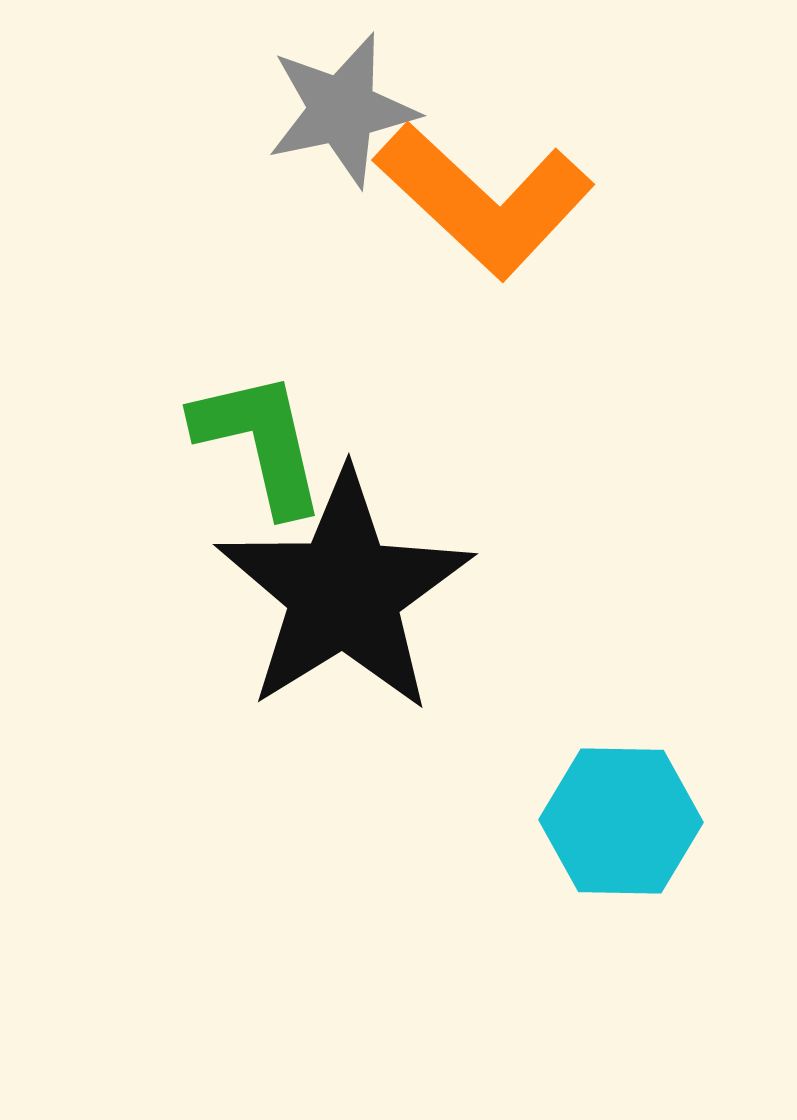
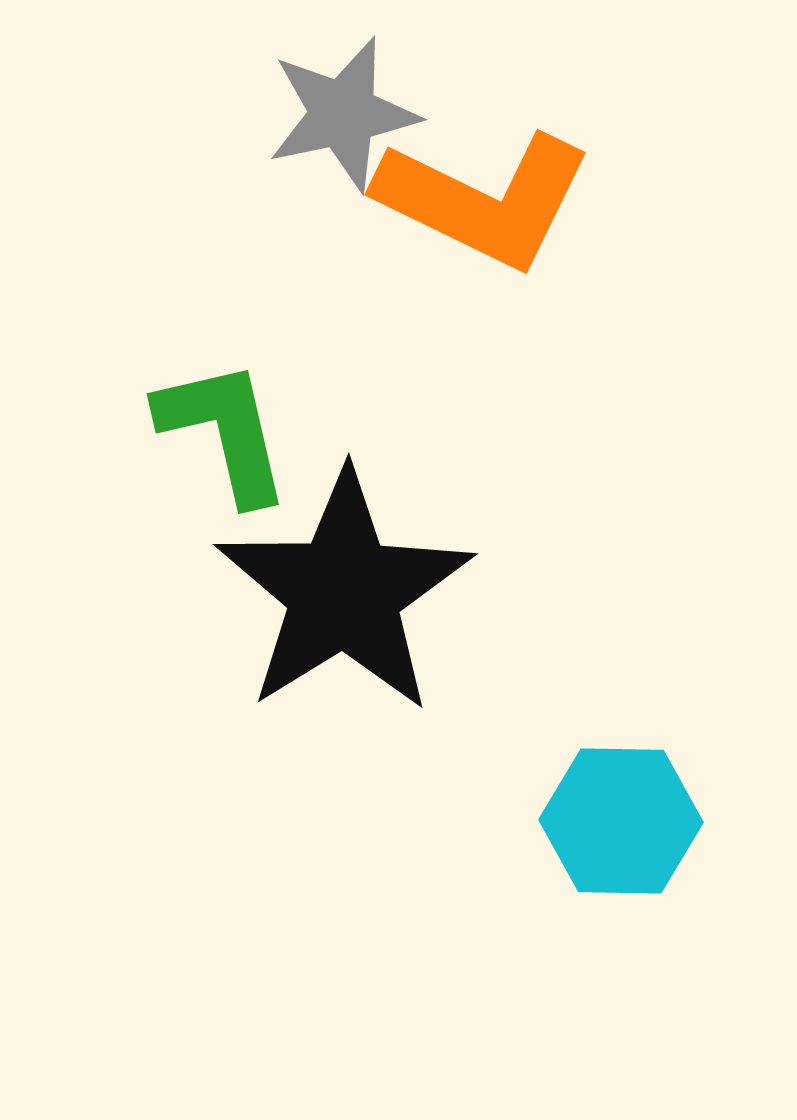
gray star: moved 1 px right, 4 px down
orange L-shape: rotated 17 degrees counterclockwise
green L-shape: moved 36 px left, 11 px up
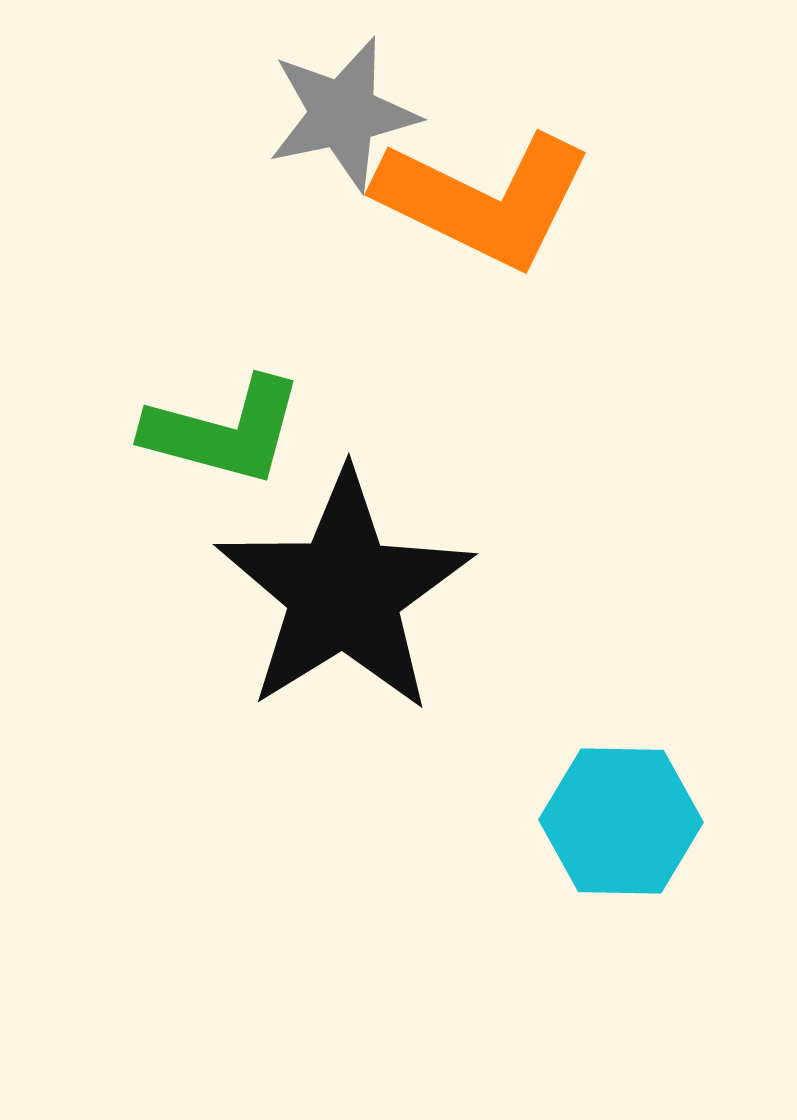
green L-shape: rotated 118 degrees clockwise
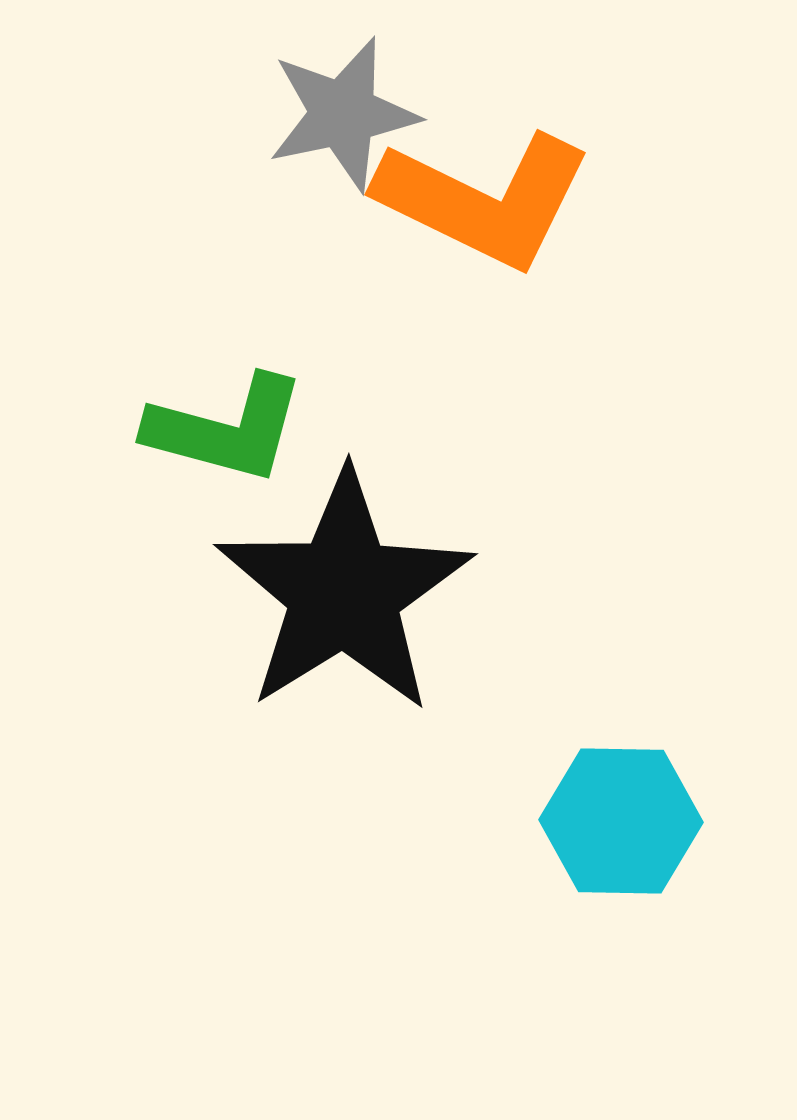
green L-shape: moved 2 px right, 2 px up
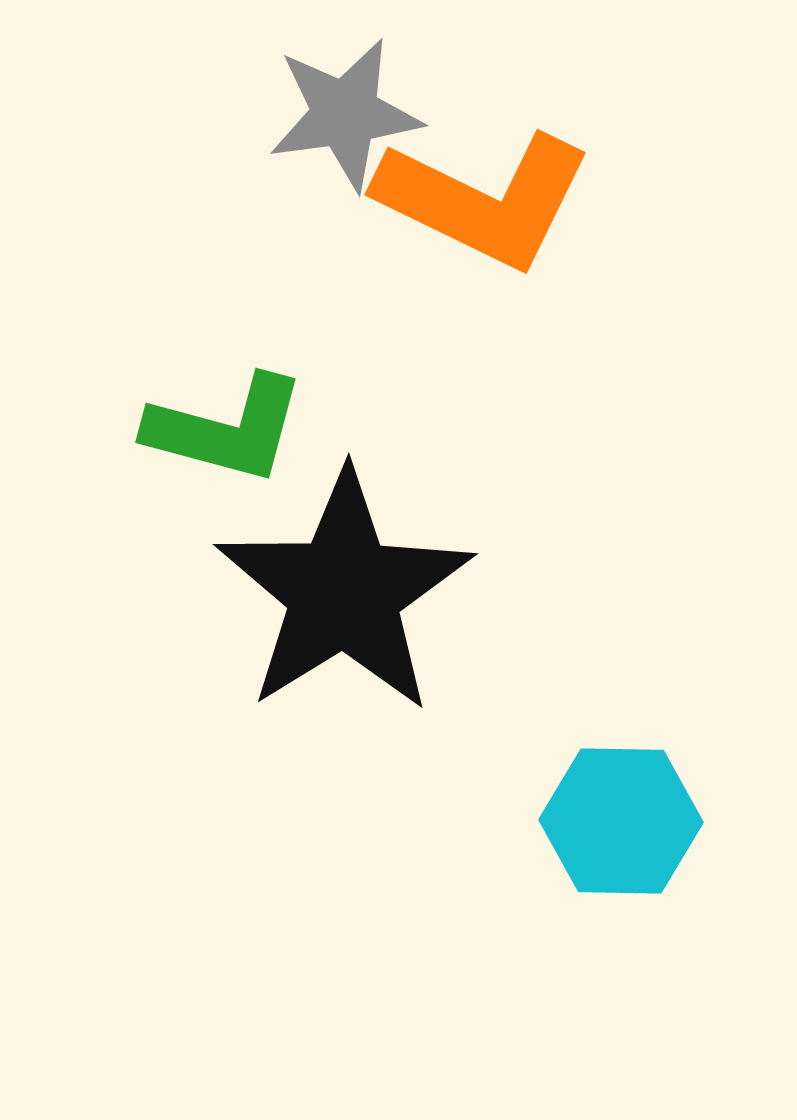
gray star: moved 2 px right; rotated 4 degrees clockwise
